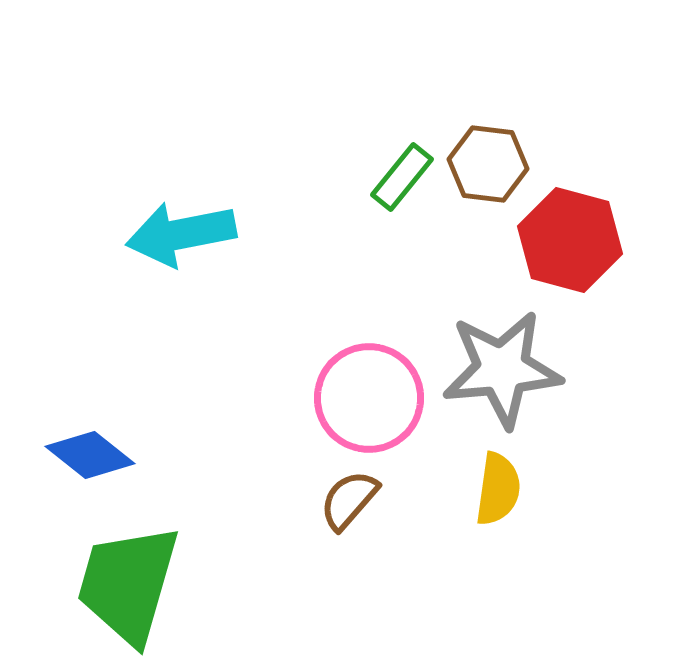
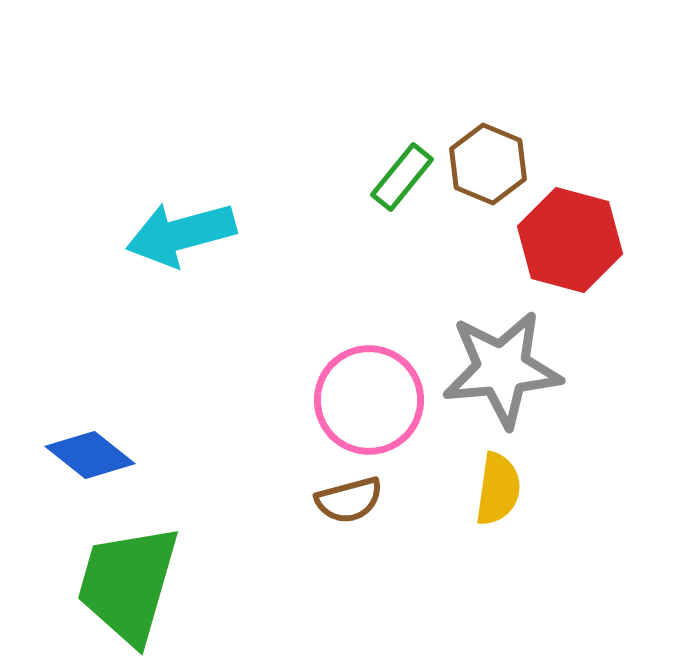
brown hexagon: rotated 16 degrees clockwise
cyan arrow: rotated 4 degrees counterclockwise
pink circle: moved 2 px down
brown semicircle: rotated 146 degrees counterclockwise
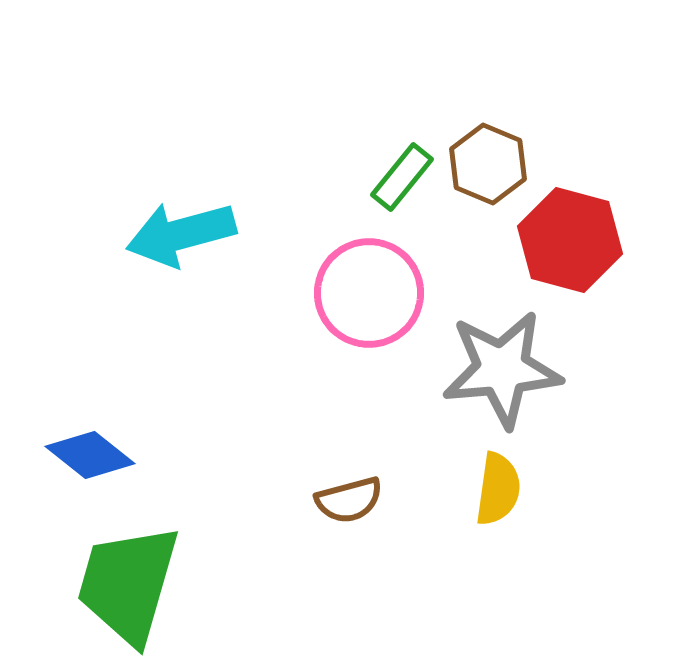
pink circle: moved 107 px up
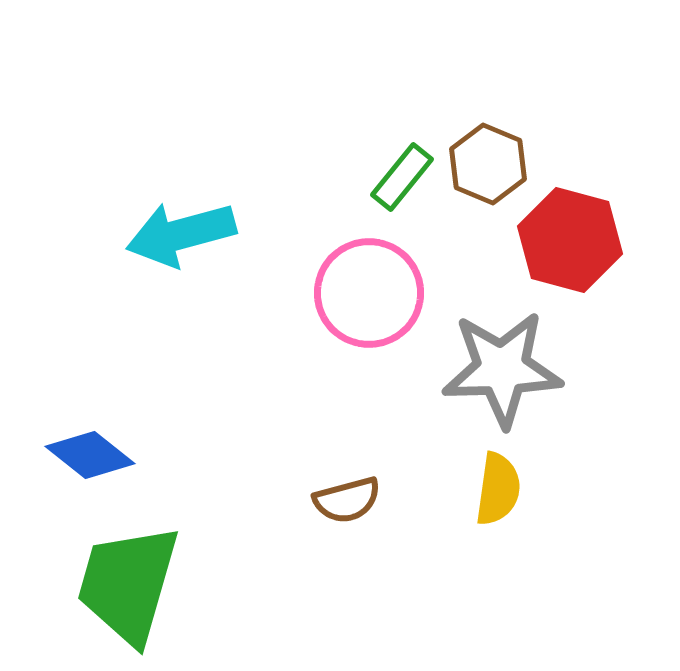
gray star: rotated 3 degrees clockwise
brown semicircle: moved 2 px left
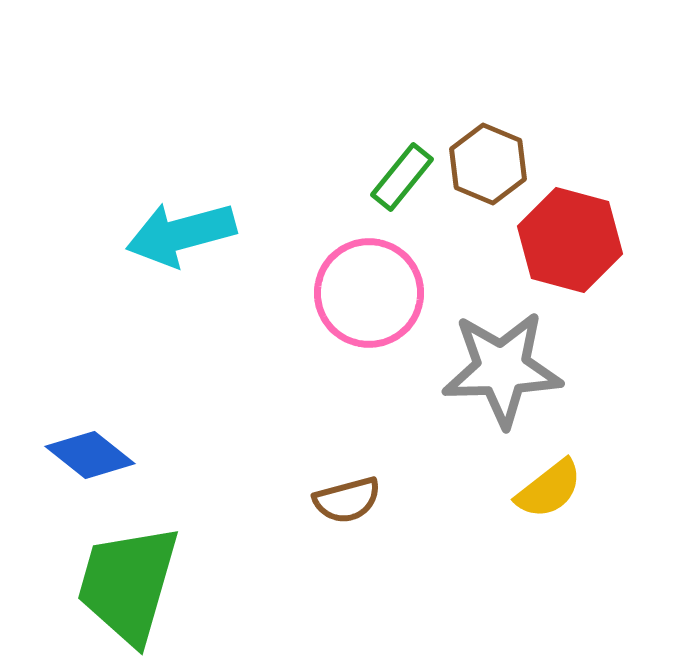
yellow semicircle: moved 51 px right; rotated 44 degrees clockwise
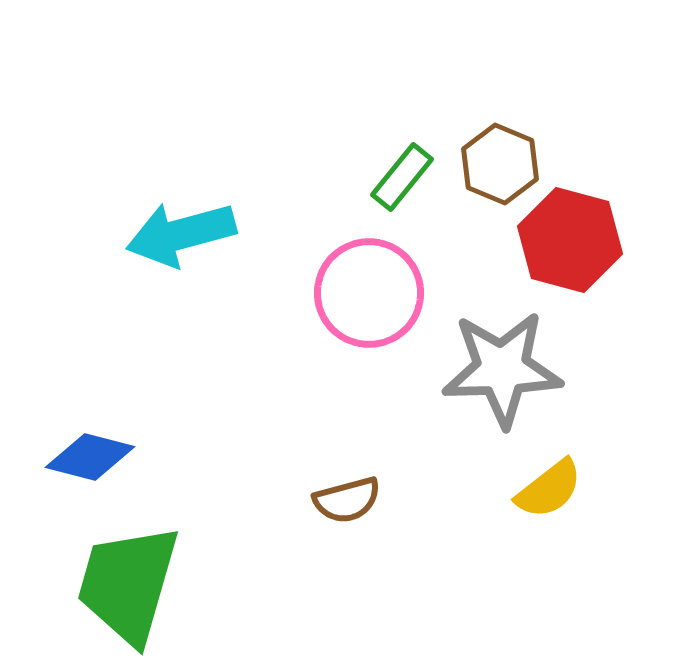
brown hexagon: moved 12 px right
blue diamond: moved 2 px down; rotated 24 degrees counterclockwise
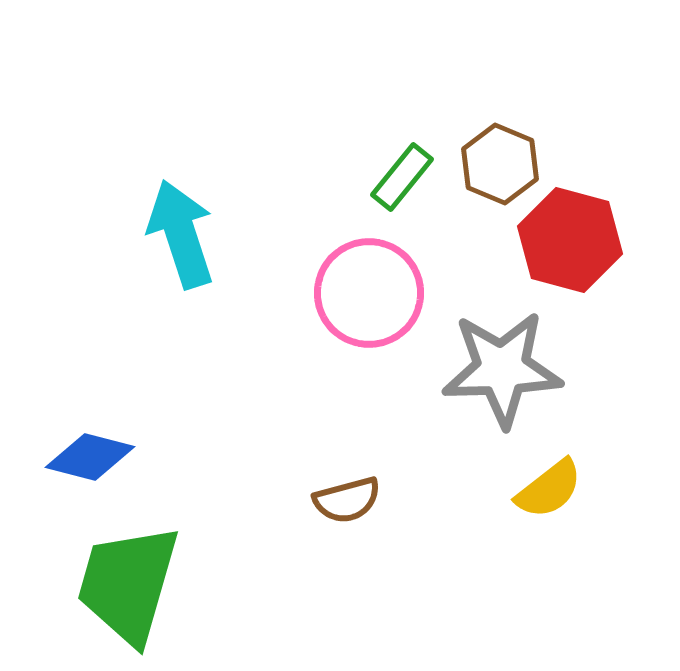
cyan arrow: rotated 87 degrees clockwise
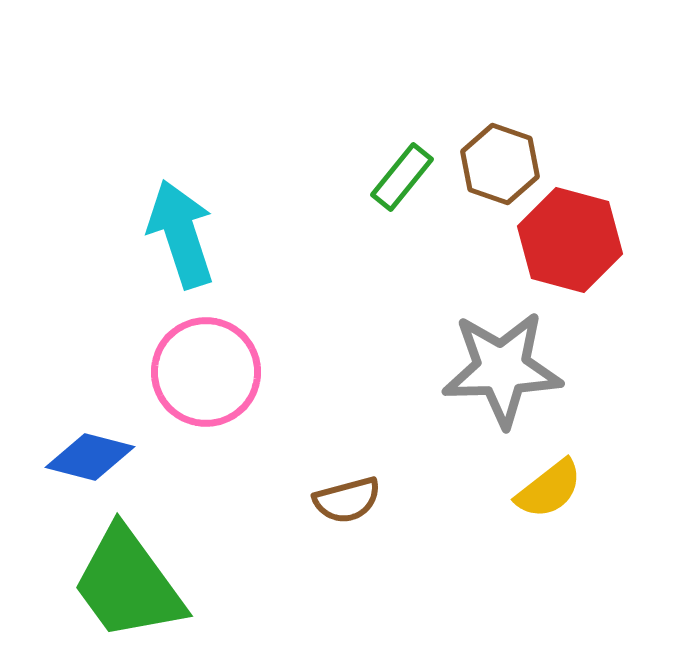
brown hexagon: rotated 4 degrees counterclockwise
pink circle: moved 163 px left, 79 px down
green trapezoid: rotated 52 degrees counterclockwise
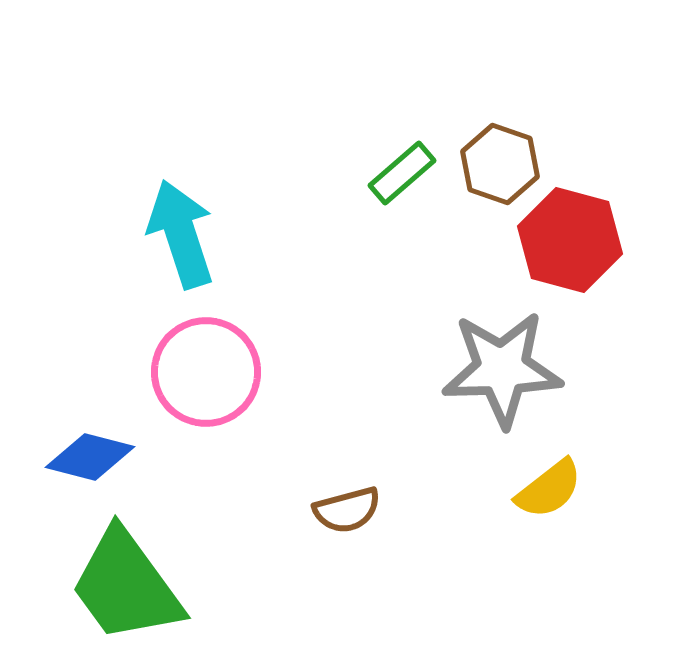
green rectangle: moved 4 px up; rotated 10 degrees clockwise
brown semicircle: moved 10 px down
green trapezoid: moved 2 px left, 2 px down
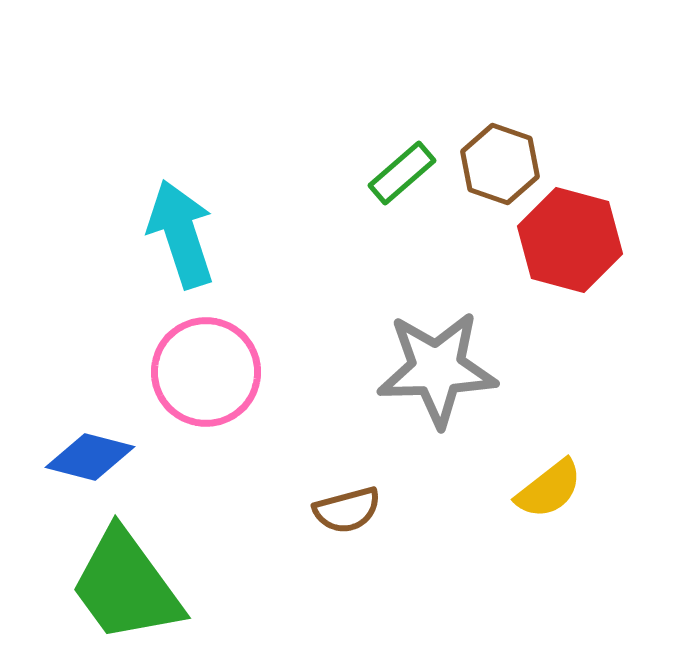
gray star: moved 65 px left
